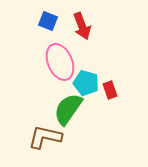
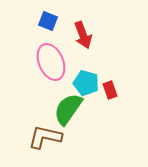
red arrow: moved 1 px right, 9 px down
pink ellipse: moved 9 px left
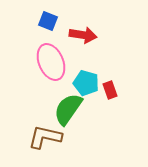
red arrow: rotated 60 degrees counterclockwise
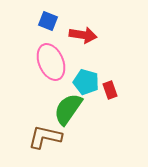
cyan pentagon: moved 1 px up
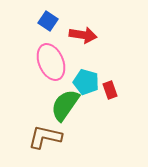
blue square: rotated 12 degrees clockwise
green semicircle: moved 3 px left, 4 px up
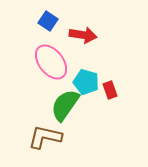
pink ellipse: rotated 15 degrees counterclockwise
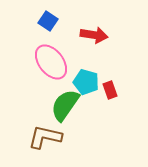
red arrow: moved 11 px right
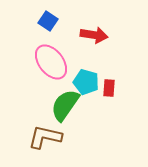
red rectangle: moved 1 px left, 2 px up; rotated 24 degrees clockwise
